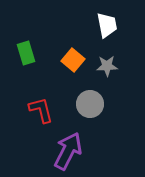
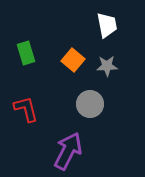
red L-shape: moved 15 px left, 1 px up
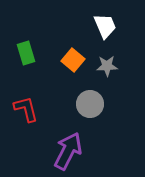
white trapezoid: moved 2 px left, 1 px down; rotated 12 degrees counterclockwise
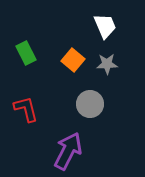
green rectangle: rotated 10 degrees counterclockwise
gray star: moved 2 px up
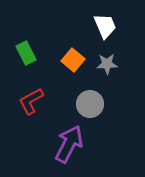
red L-shape: moved 5 px right, 8 px up; rotated 104 degrees counterclockwise
purple arrow: moved 1 px right, 7 px up
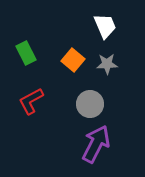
purple arrow: moved 27 px right
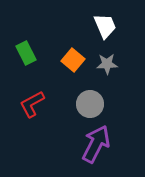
red L-shape: moved 1 px right, 3 px down
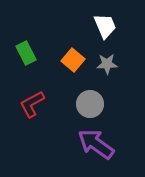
purple arrow: rotated 81 degrees counterclockwise
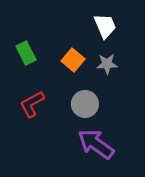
gray circle: moved 5 px left
